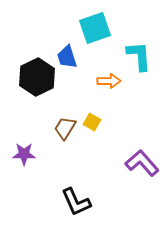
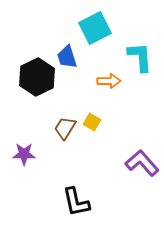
cyan square: rotated 8 degrees counterclockwise
cyan L-shape: moved 1 px right, 1 px down
black L-shape: rotated 12 degrees clockwise
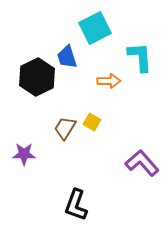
black L-shape: moved 3 px down; rotated 32 degrees clockwise
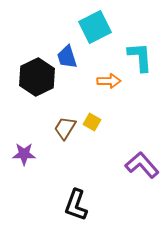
cyan square: moved 1 px up
purple L-shape: moved 2 px down
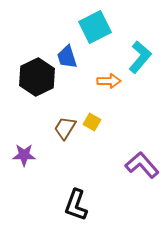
cyan L-shape: rotated 44 degrees clockwise
purple star: moved 1 px down
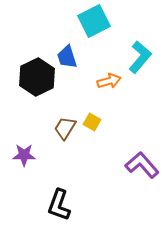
cyan square: moved 1 px left, 6 px up
orange arrow: rotated 15 degrees counterclockwise
black L-shape: moved 17 px left
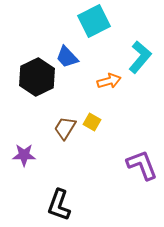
blue trapezoid: rotated 25 degrees counterclockwise
purple L-shape: rotated 20 degrees clockwise
